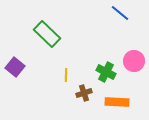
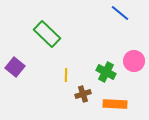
brown cross: moved 1 px left, 1 px down
orange rectangle: moved 2 px left, 2 px down
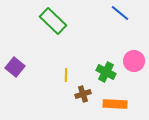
green rectangle: moved 6 px right, 13 px up
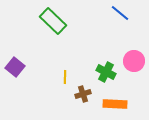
yellow line: moved 1 px left, 2 px down
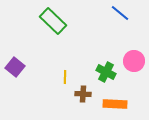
brown cross: rotated 21 degrees clockwise
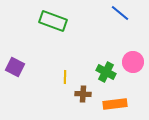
green rectangle: rotated 24 degrees counterclockwise
pink circle: moved 1 px left, 1 px down
purple square: rotated 12 degrees counterclockwise
orange rectangle: rotated 10 degrees counterclockwise
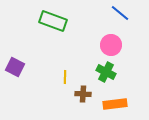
pink circle: moved 22 px left, 17 px up
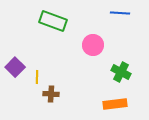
blue line: rotated 36 degrees counterclockwise
pink circle: moved 18 px left
purple square: rotated 18 degrees clockwise
green cross: moved 15 px right
yellow line: moved 28 px left
brown cross: moved 32 px left
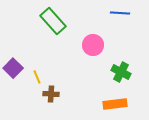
green rectangle: rotated 28 degrees clockwise
purple square: moved 2 px left, 1 px down
yellow line: rotated 24 degrees counterclockwise
